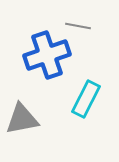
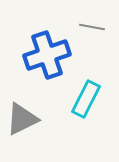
gray line: moved 14 px right, 1 px down
gray triangle: rotated 15 degrees counterclockwise
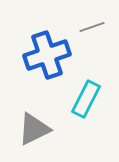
gray line: rotated 30 degrees counterclockwise
gray triangle: moved 12 px right, 10 px down
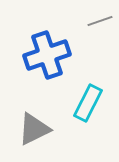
gray line: moved 8 px right, 6 px up
cyan rectangle: moved 2 px right, 4 px down
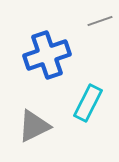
gray triangle: moved 3 px up
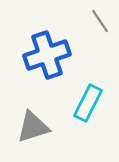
gray line: rotated 75 degrees clockwise
gray triangle: moved 1 px left, 1 px down; rotated 9 degrees clockwise
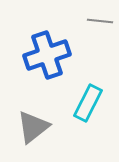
gray line: rotated 50 degrees counterclockwise
gray triangle: rotated 21 degrees counterclockwise
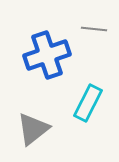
gray line: moved 6 px left, 8 px down
gray triangle: moved 2 px down
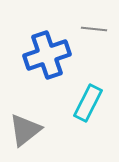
gray triangle: moved 8 px left, 1 px down
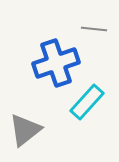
blue cross: moved 9 px right, 8 px down
cyan rectangle: moved 1 px left, 1 px up; rotated 15 degrees clockwise
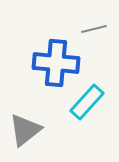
gray line: rotated 20 degrees counterclockwise
blue cross: rotated 24 degrees clockwise
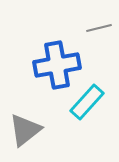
gray line: moved 5 px right, 1 px up
blue cross: moved 1 px right, 2 px down; rotated 15 degrees counterclockwise
